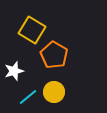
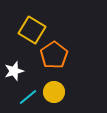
orange pentagon: rotated 8 degrees clockwise
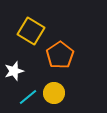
yellow square: moved 1 px left, 1 px down
orange pentagon: moved 6 px right
yellow circle: moved 1 px down
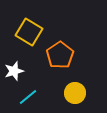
yellow square: moved 2 px left, 1 px down
yellow circle: moved 21 px right
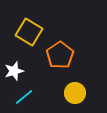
cyan line: moved 4 px left
